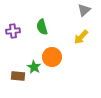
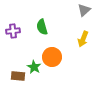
yellow arrow: moved 2 px right, 2 px down; rotated 21 degrees counterclockwise
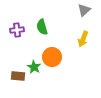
purple cross: moved 4 px right, 1 px up
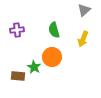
green semicircle: moved 12 px right, 3 px down
